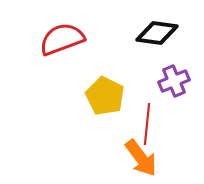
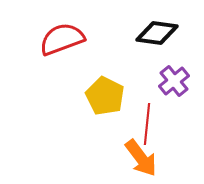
purple cross: rotated 16 degrees counterclockwise
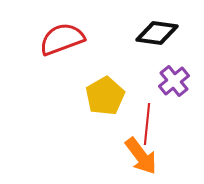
yellow pentagon: rotated 15 degrees clockwise
orange arrow: moved 2 px up
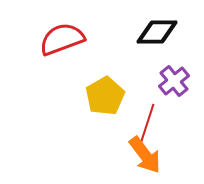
black diamond: moved 1 px up; rotated 9 degrees counterclockwise
red line: rotated 12 degrees clockwise
orange arrow: moved 4 px right, 1 px up
